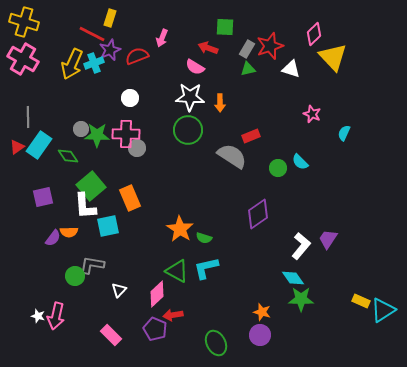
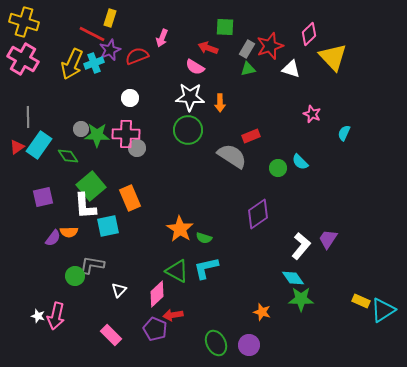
pink diamond at (314, 34): moved 5 px left
purple circle at (260, 335): moved 11 px left, 10 px down
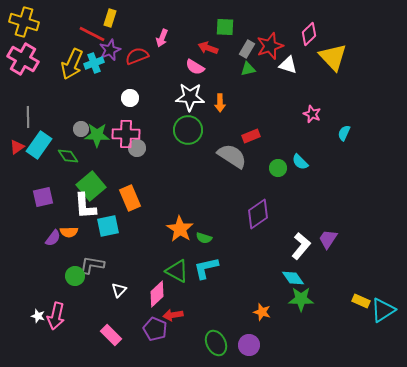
white triangle at (291, 69): moved 3 px left, 4 px up
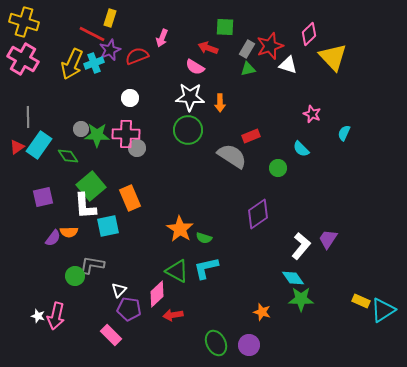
cyan semicircle at (300, 162): moved 1 px right, 13 px up
purple pentagon at (155, 329): moved 26 px left, 20 px up; rotated 15 degrees counterclockwise
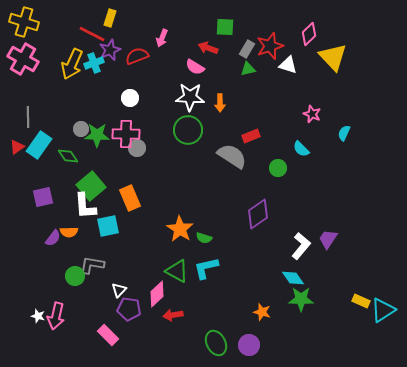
pink rectangle at (111, 335): moved 3 px left
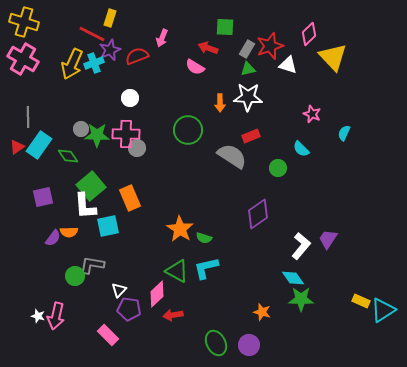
white star at (190, 97): moved 58 px right
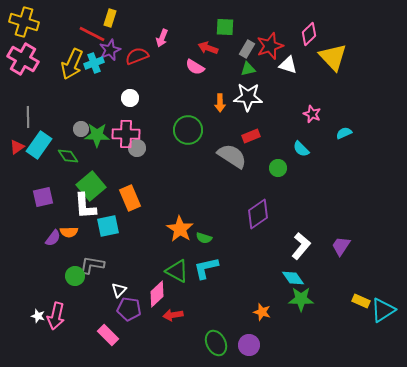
cyan semicircle at (344, 133): rotated 42 degrees clockwise
purple trapezoid at (328, 239): moved 13 px right, 7 px down
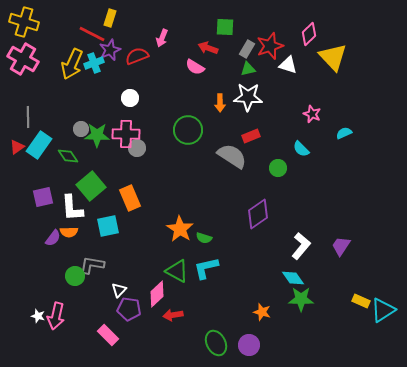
white L-shape at (85, 206): moved 13 px left, 2 px down
